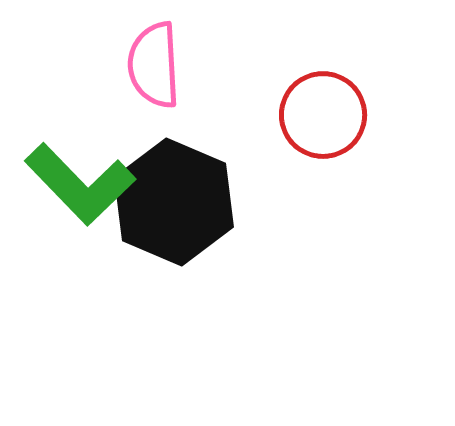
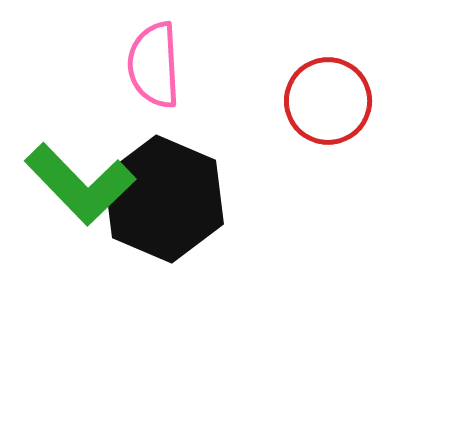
red circle: moved 5 px right, 14 px up
black hexagon: moved 10 px left, 3 px up
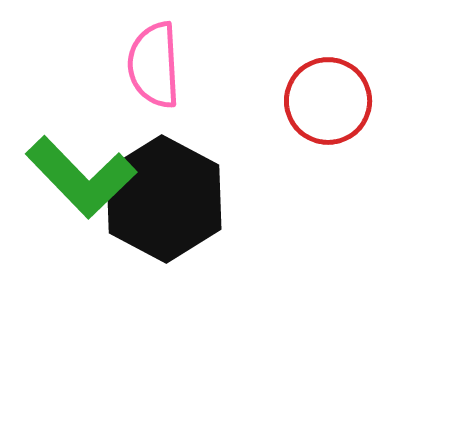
green L-shape: moved 1 px right, 7 px up
black hexagon: rotated 5 degrees clockwise
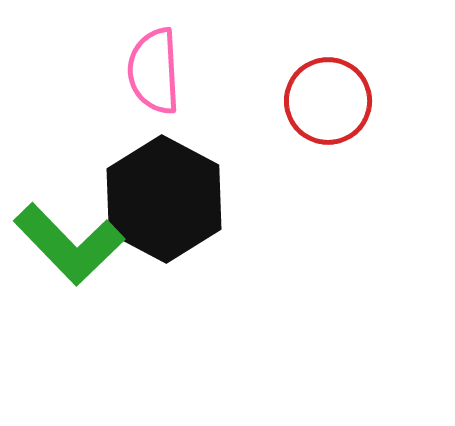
pink semicircle: moved 6 px down
green L-shape: moved 12 px left, 67 px down
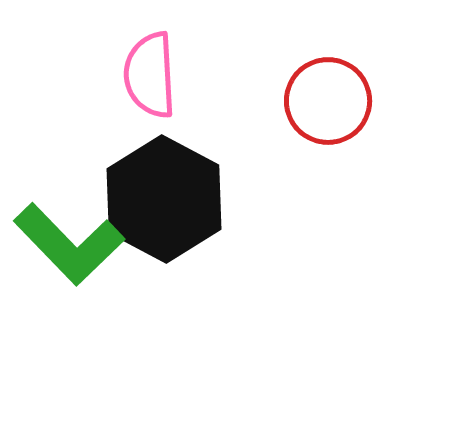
pink semicircle: moved 4 px left, 4 px down
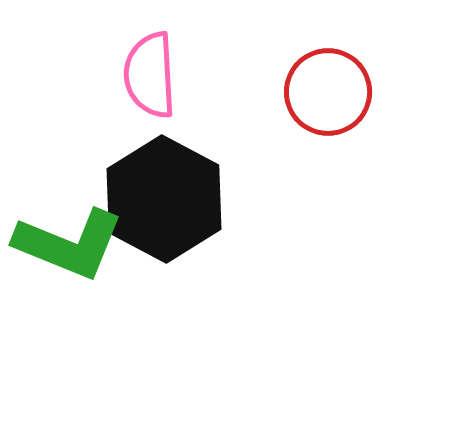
red circle: moved 9 px up
green L-shape: rotated 24 degrees counterclockwise
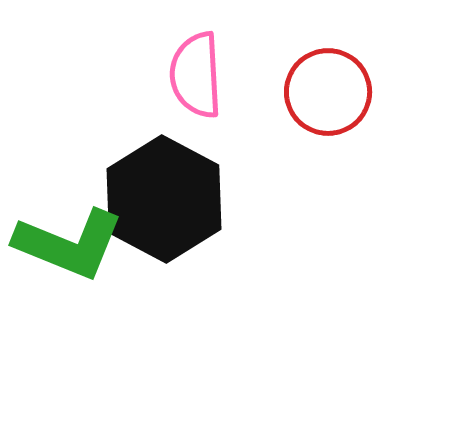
pink semicircle: moved 46 px right
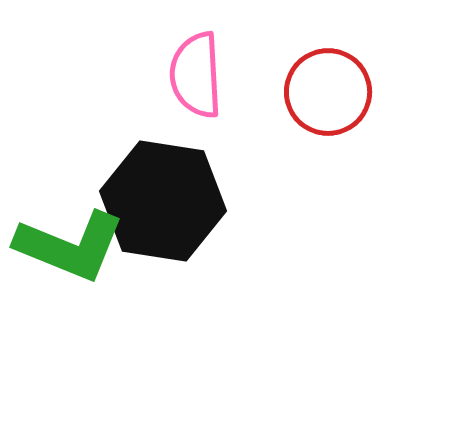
black hexagon: moved 1 px left, 2 px down; rotated 19 degrees counterclockwise
green L-shape: moved 1 px right, 2 px down
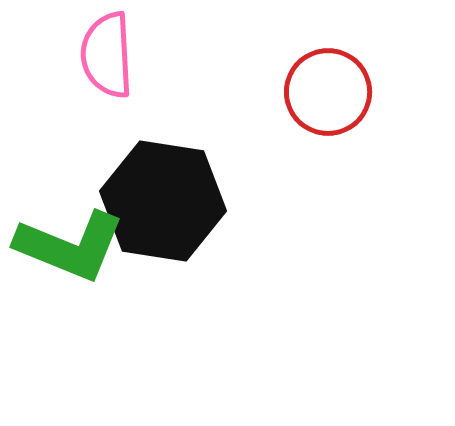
pink semicircle: moved 89 px left, 20 px up
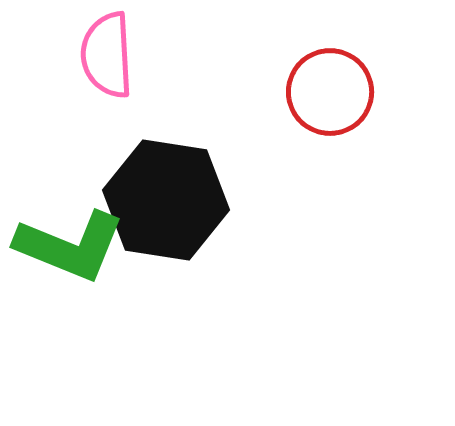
red circle: moved 2 px right
black hexagon: moved 3 px right, 1 px up
